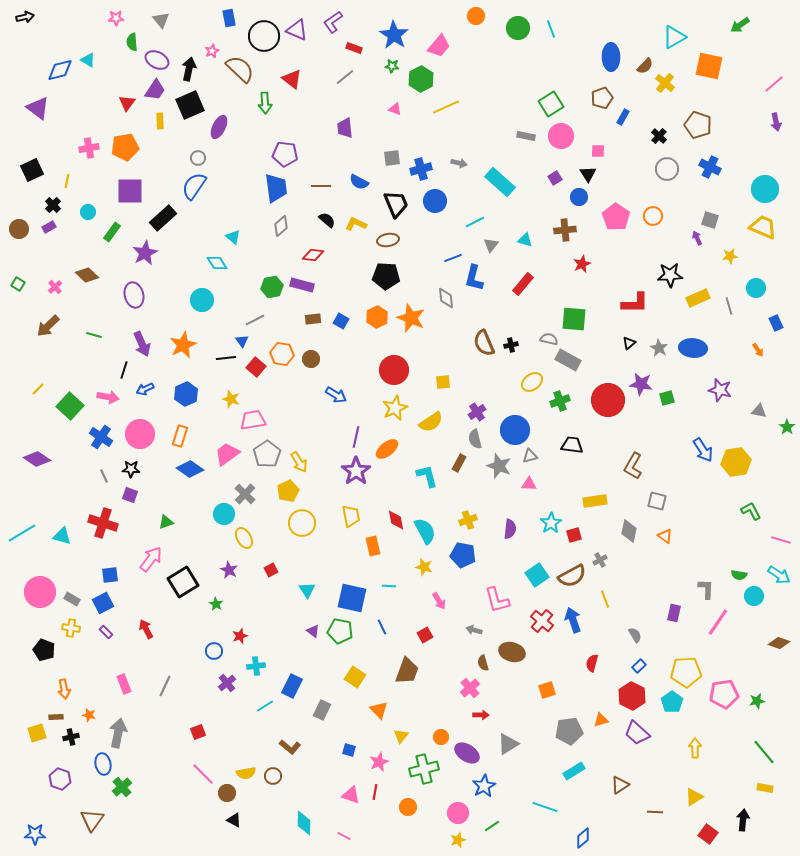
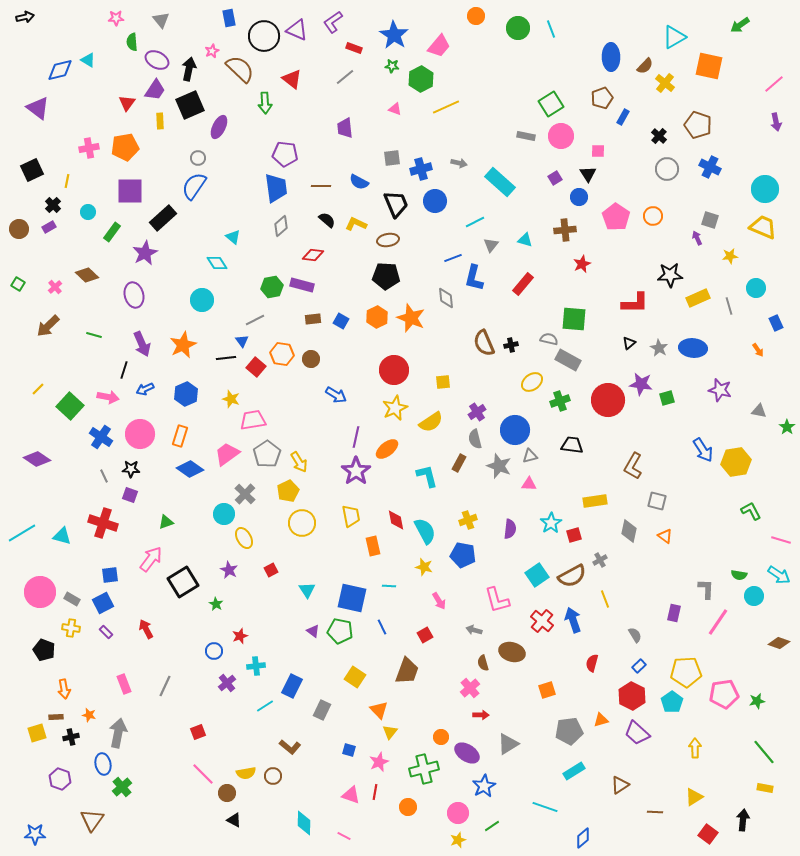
yellow triangle at (401, 736): moved 11 px left, 4 px up
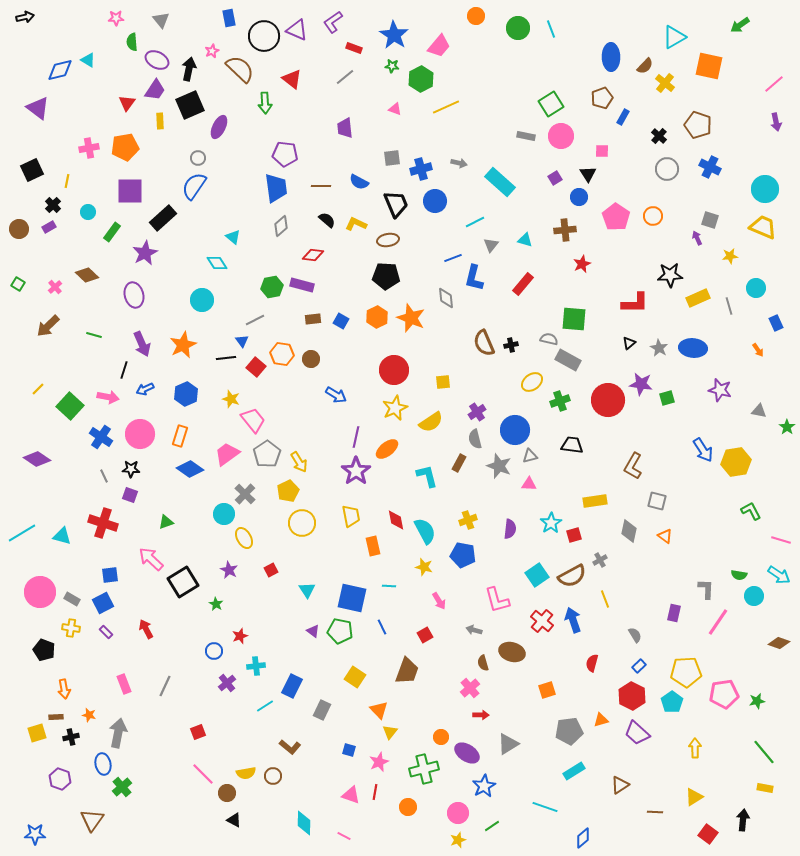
pink square at (598, 151): moved 4 px right
pink trapezoid at (253, 420): rotated 60 degrees clockwise
pink arrow at (151, 559): rotated 84 degrees counterclockwise
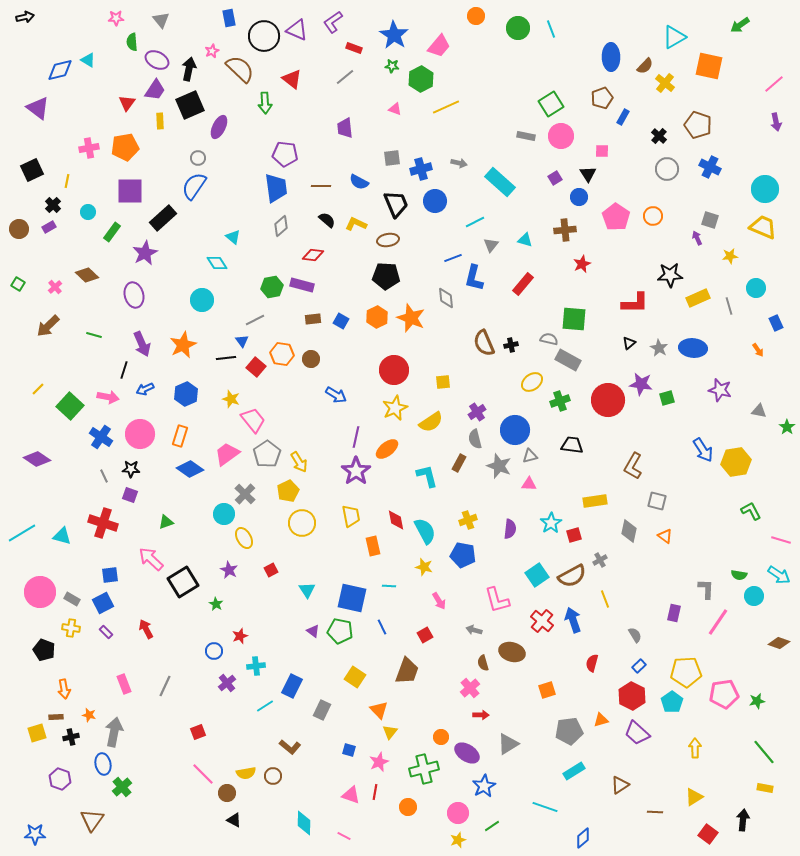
gray arrow at (118, 733): moved 4 px left, 1 px up
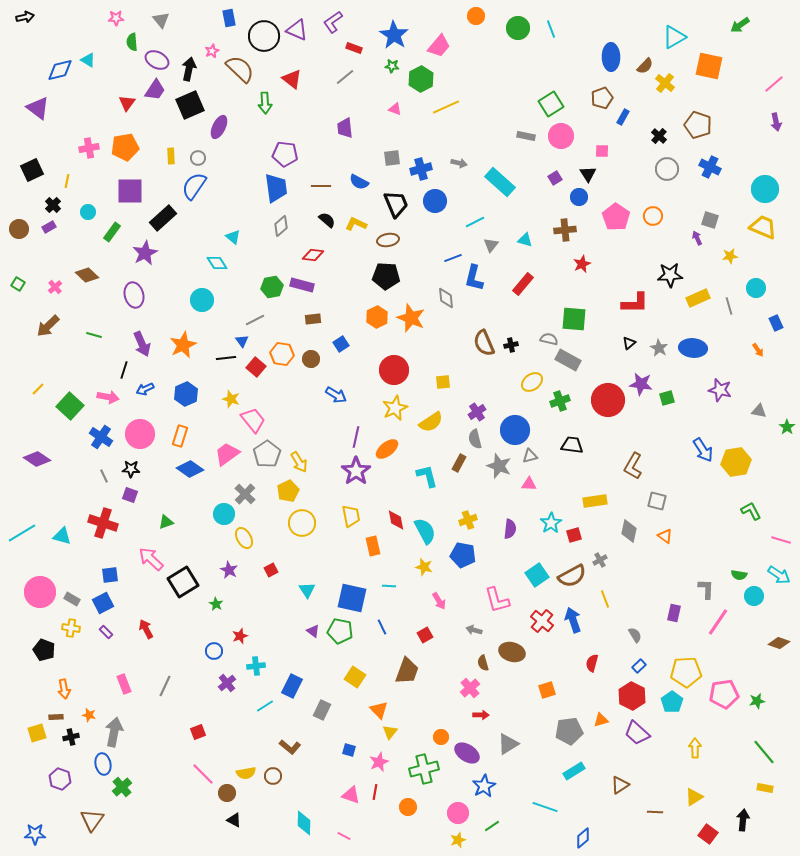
yellow rectangle at (160, 121): moved 11 px right, 35 px down
blue square at (341, 321): moved 23 px down; rotated 28 degrees clockwise
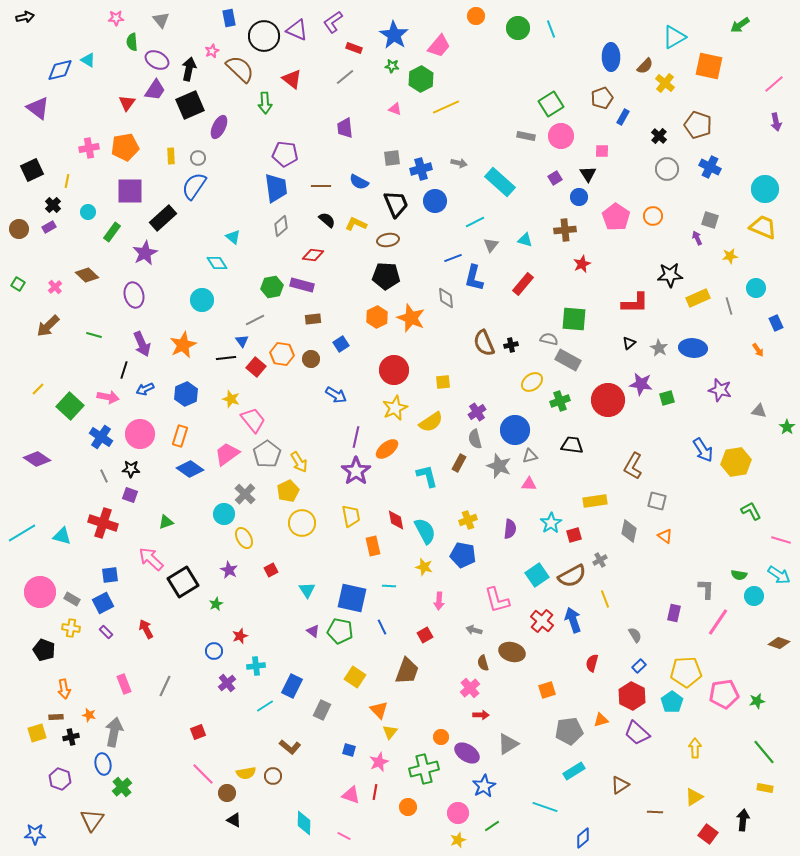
pink arrow at (439, 601): rotated 36 degrees clockwise
green star at (216, 604): rotated 16 degrees clockwise
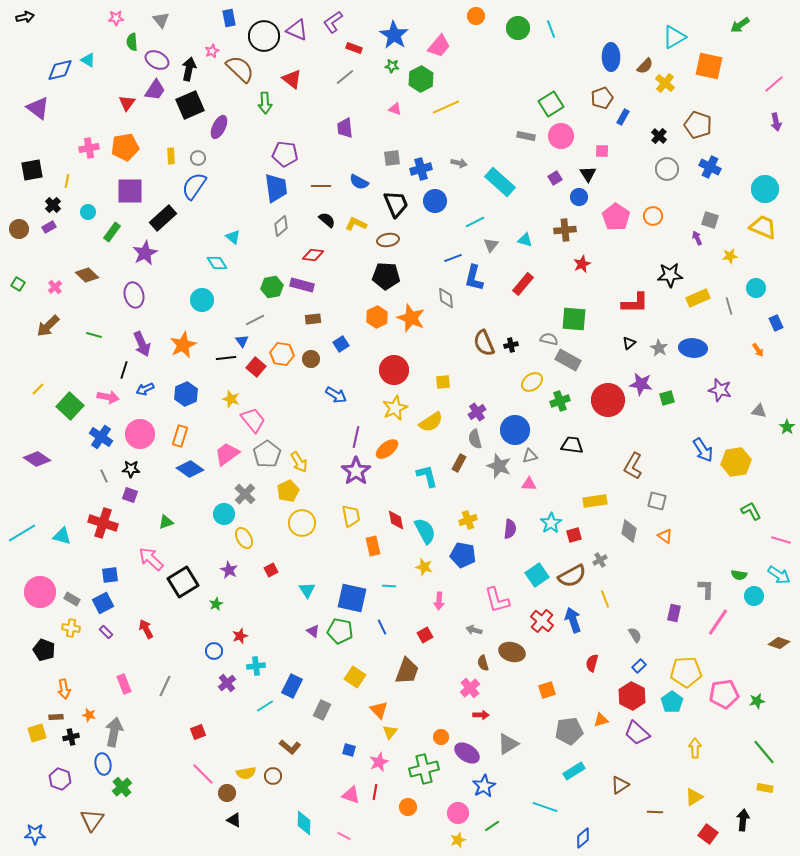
black square at (32, 170): rotated 15 degrees clockwise
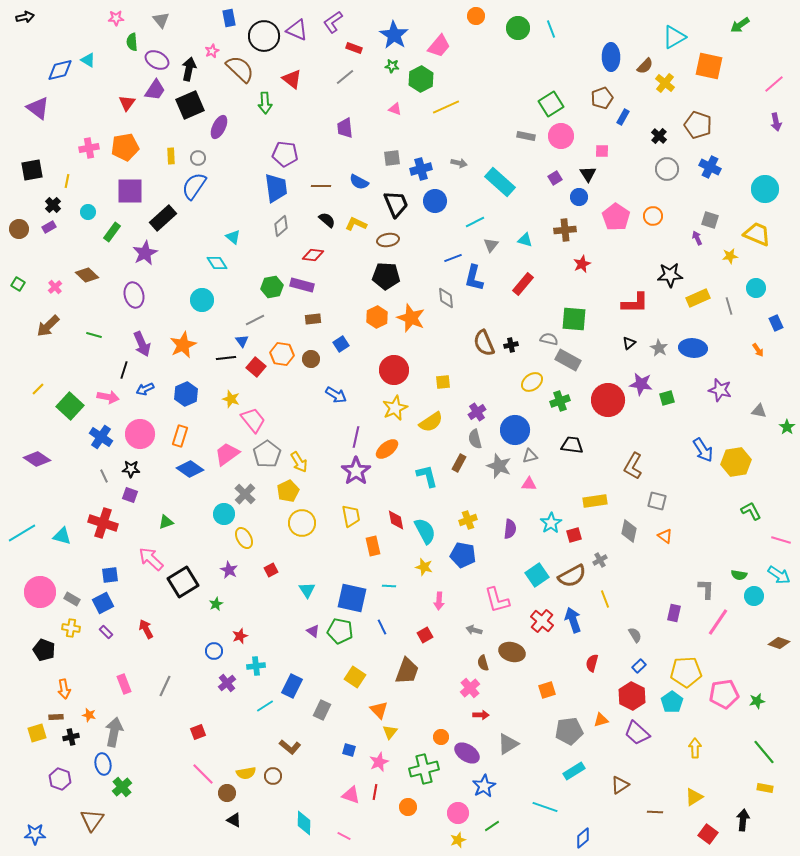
yellow trapezoid at (763, 227): moved 6 px left, 7 px down
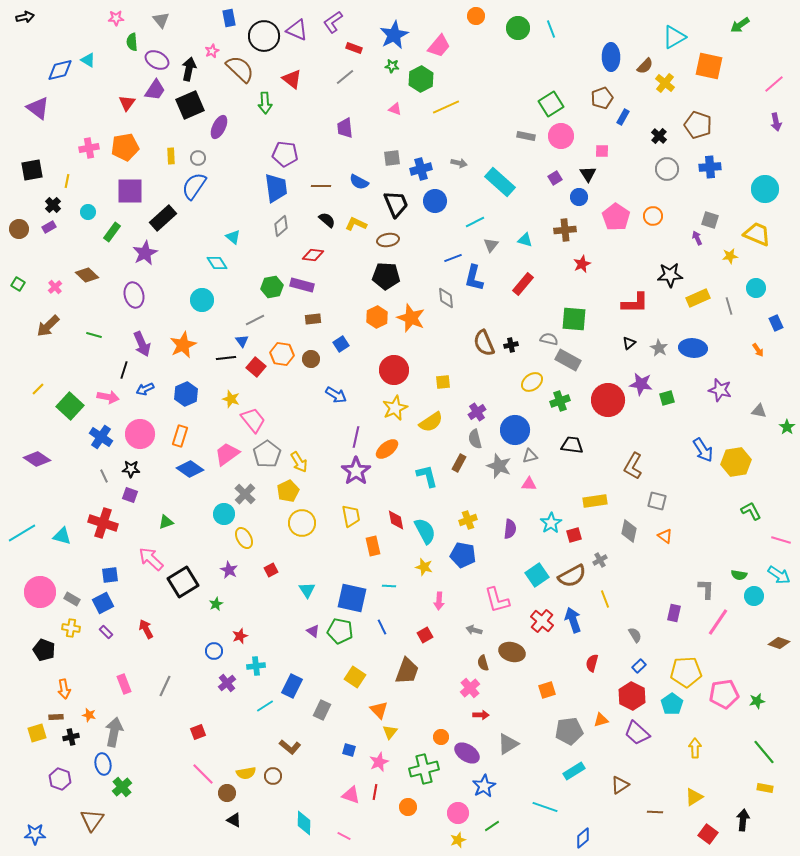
blue star at (394, 35): rotated 12 degrees clockwise
blue cross at (710, 167): rotated 30 degrees counterclockwise
cyan pentagon at (672, 702): moved 2 px down
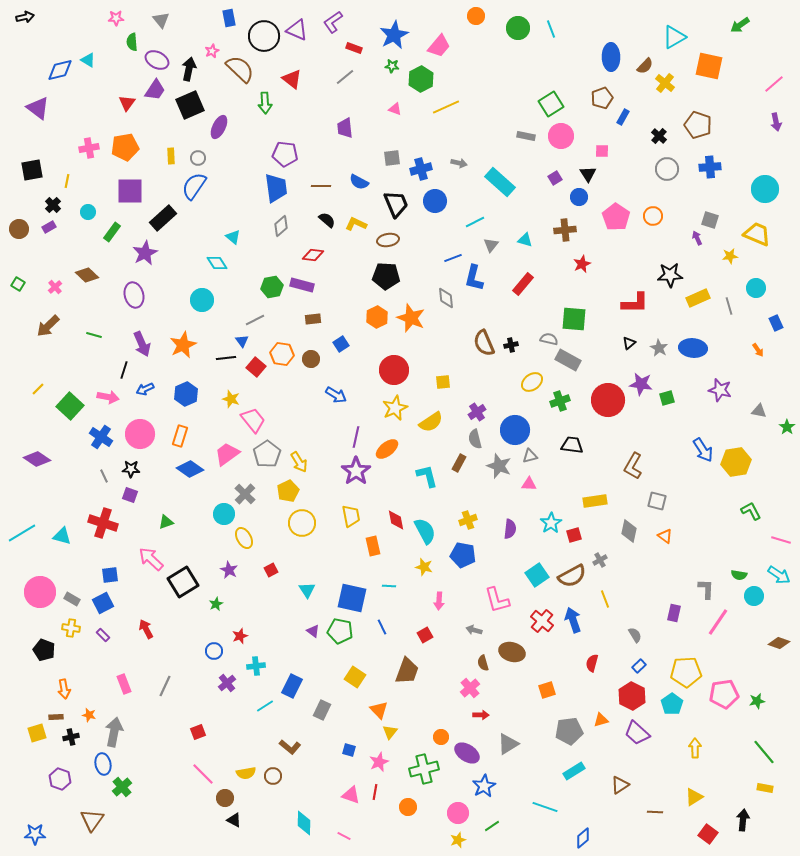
purple rectangle at (106, 632): moved 3 px left, 3 px down
brown circle at (227, 793): moved 2 px left, 5 px down
